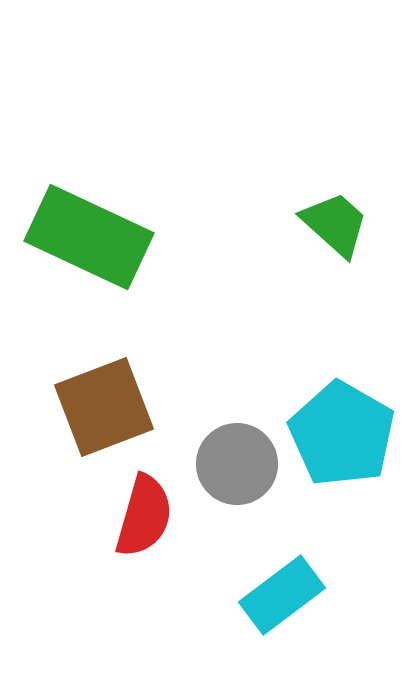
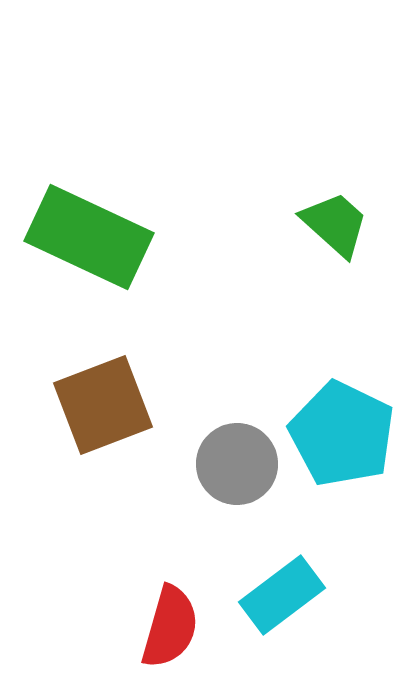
brown square: moved 1 px left, 2 px up
cyan pentagon: rotated 4 degrees counterclockwise
red semicircle: moved 26 px right, 111 px down
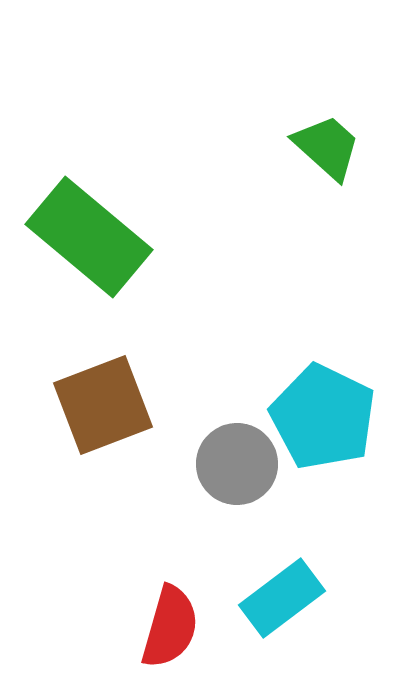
green trapezoid: moved 8 px left, 77 px up
green rectangle: rotated 15 degrees clockwise
cyan pentagon: moved 19 px left, 17 px up
cyan rectangle: moved 3 px down
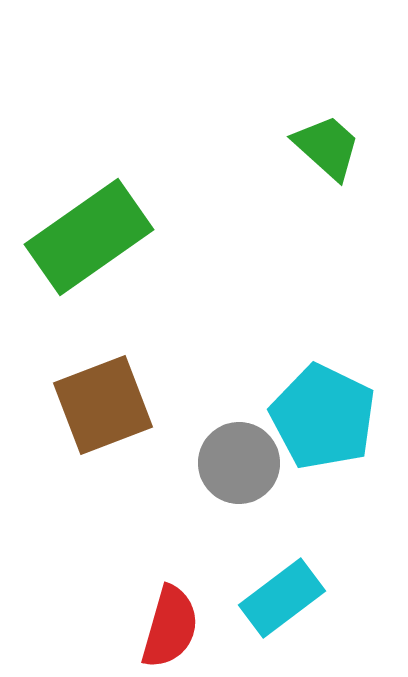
green rectangle: rotated 75 degrees counterclockwise
gray circle: moved 2 px right, 1 px up
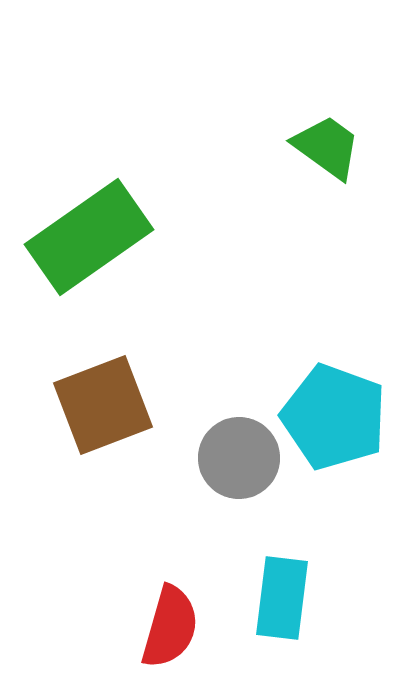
green trapezoid: rotated 6 degrees counterclockwise
cyan pentagon: moved 11 px right; rotated 6 degrees counterclockwise
gray circle: moved 5 px up
cyan rectangle: rotated 46 degrees counterclockwise
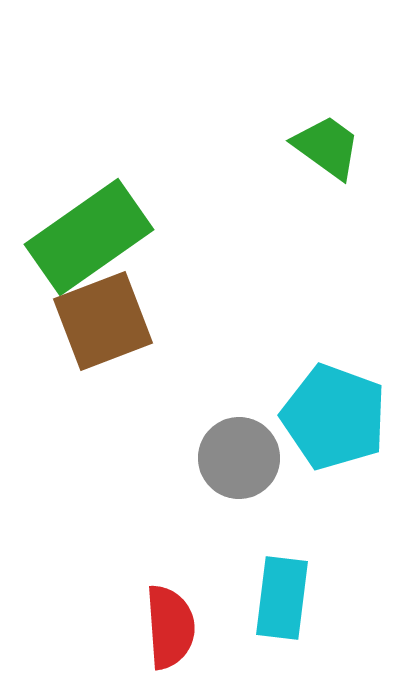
brown square: moved 84 px up
red semicircle: rotated 20 degrees counterclockwise
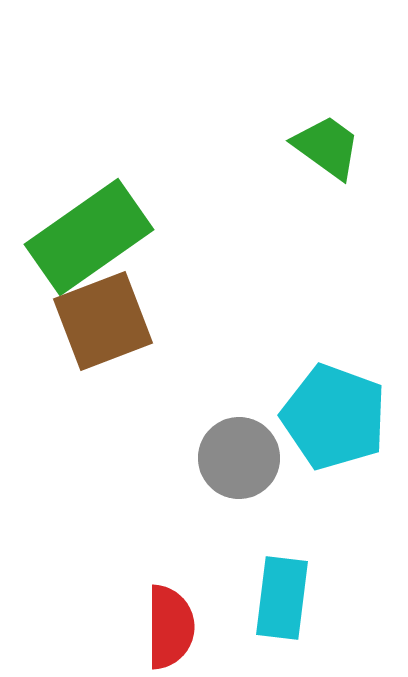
red semicircle: rotated 4 degrees clockwise
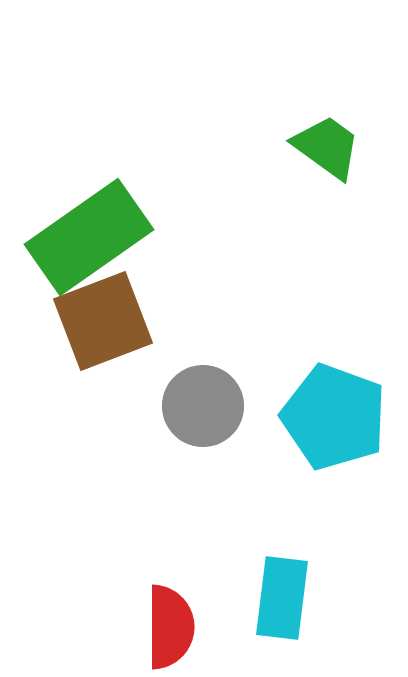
gray circle: moved 36 px left, 52 px up
